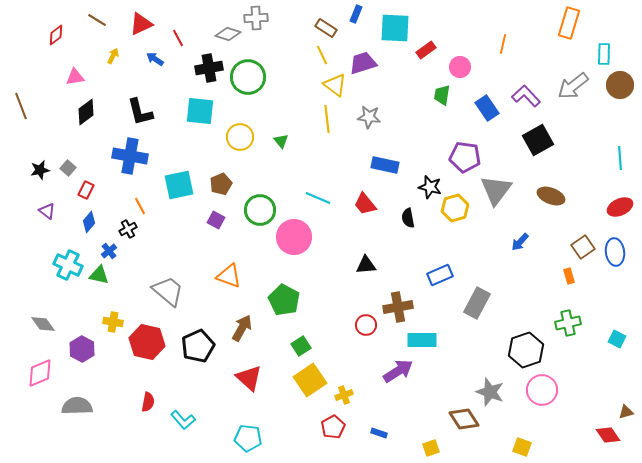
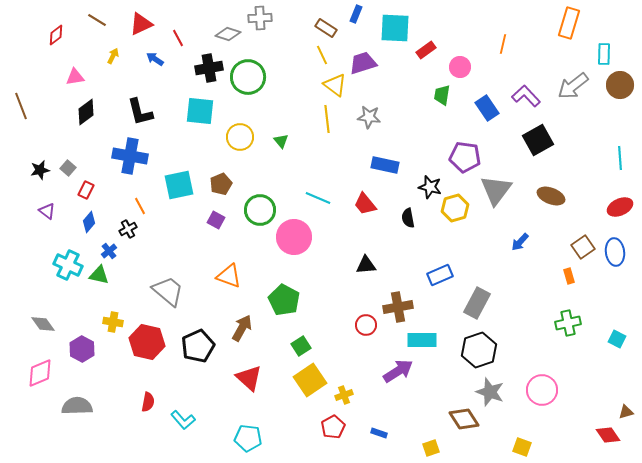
gray cross at (256, 18): moved 4 px right
black hexagon at (526, 350): moved 47 px left
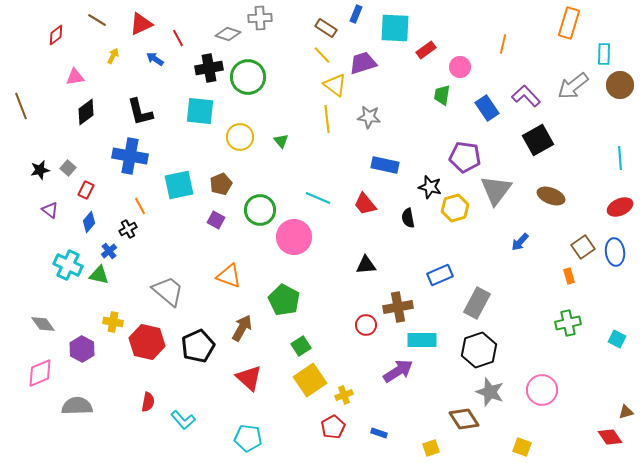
yellow line at (322, 55): rotated 18 degrees counterclockwise
purple triangle at (47, 211): moved 3 px right, 1 px up
red diamond at (608, 435): moved 2 px right, 2 px down
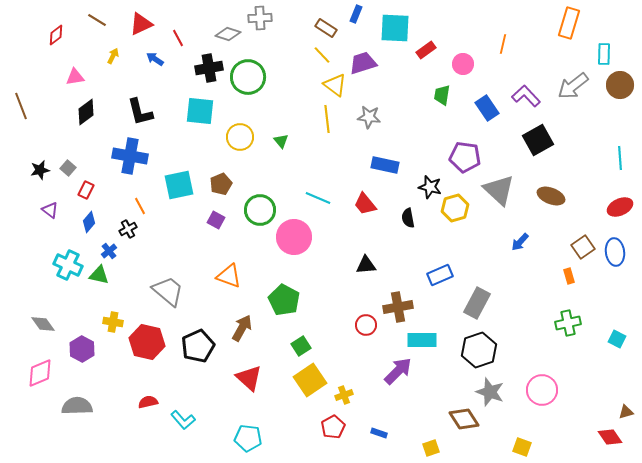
pink circle at (460, 67): moved 3 px right, 3 px up
gray triangle at (496, 190): moved 3 px right; rotated 24 degrees counterclockwise
purple arrow at (398, 371): rotated 12 degrees counterclockwise
red semicircle at (148, 402): rotated 114 degrees counterclockwise
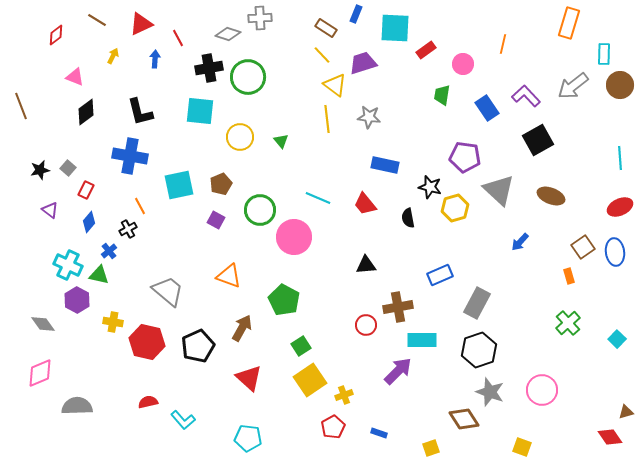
blue arrow at (155, 59): rotated 60 degrees clockwise
pink triangle at (75, 77): rotated 30 degrees clockwise
green cross at (568, 323): rotated 30 degrees counterclockwise
cyan square at (617, 339): rotated 18 degrees clockwise
purple hexagon at (82, 349): moved 5 px left, 49 px up
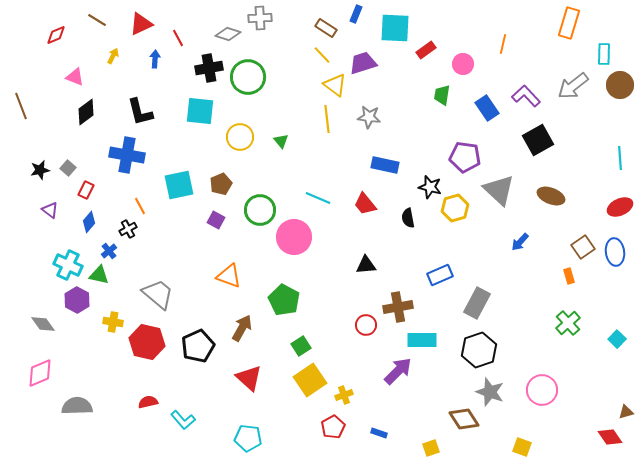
red diamond at (56, 35): rotated 15 degrees clockwise
blue cross at (130, 156): moved 3 px left, 1 px up
gray trapezoid at (168, 291): moved 10 px left, 3 px down
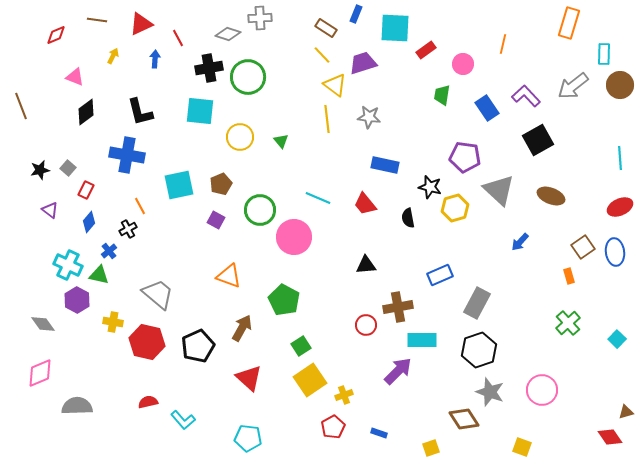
brown line at (97, 20): rotated 24 degrees counterclockwise
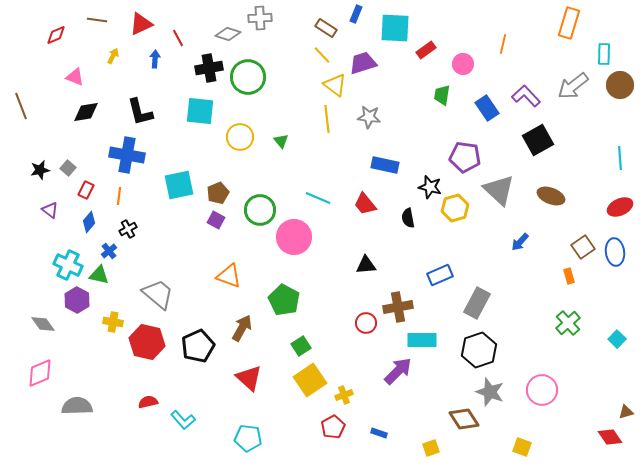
black diamond at (86, 112): rotated 28 degrees clockwise
brown pentagon at (221, 184): moved 3 px left, 9 px down
orange line at (140, 206): moved 21 px left, 10 px up; rotated 36 degrees clockwise
red circle at (366, 325): moved 2 px up
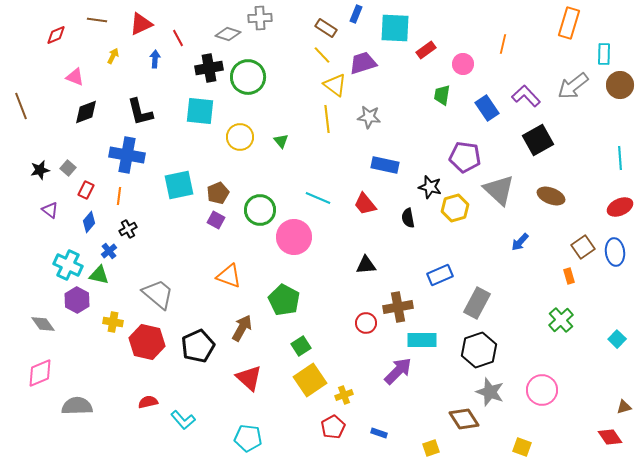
black diamond at (86, 112): rotated 12 degrees counterclockwise
green cross at (568, 323): moved 7 px left, 3 px up
brown triangle at (626, 412): moved 2 px left, 5 px up
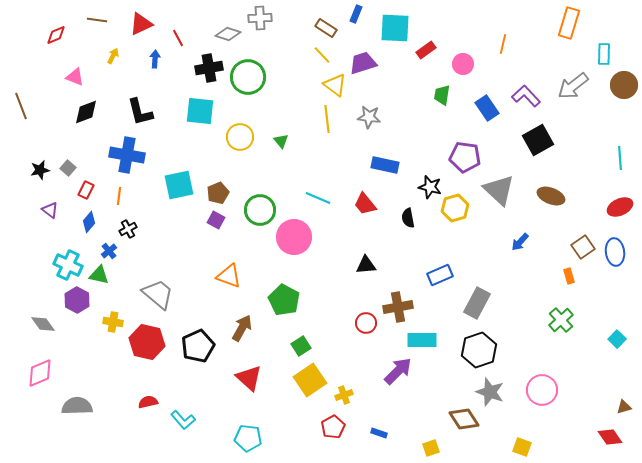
brown circle at (620, 85): moved 4 px right
